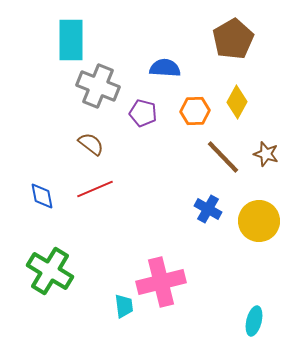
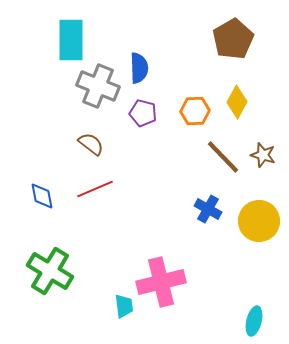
blue semicircle: moved 26 px left; rotated 84 degrees clockwise
brown star: moved 3 px left, 1 px down
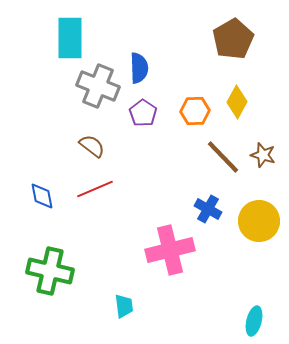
cyan rectangle: moved 1 px left, 2 px up
purple pentagon: rotated 20 degrees clockwise
brown semicircle: moved 1 px right, 2 px down
green cross: rotated 18 degrees counterclockwise
pink cross: moved 9 px right, 32 px up
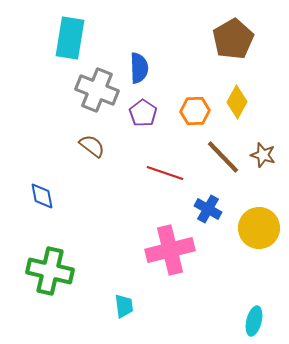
cyan rectangle: rotated 9 degrees clockwise
gray cross: moved 1 px left, 4 px down
red line: moved 70 px right, 16 px up; rotated 42 degrees clockwise
yellow circle: moved 7 px down
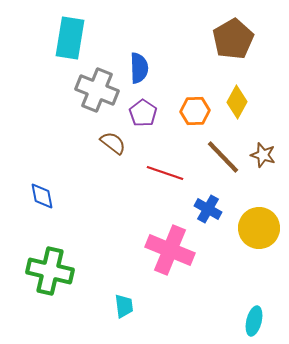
brown semicircle: moved 21 px right, 3 px up
pink cross: rotated 36 degrees clockwise
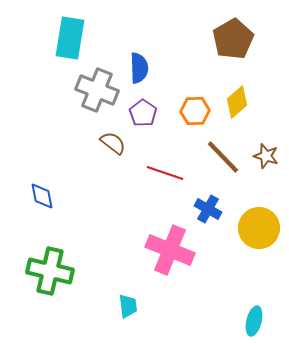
yellow diamond: rotated 20 degrees clockwise
brown star: moved 3 px right, 1 px down
cyan trapezoid: moved 4 px right
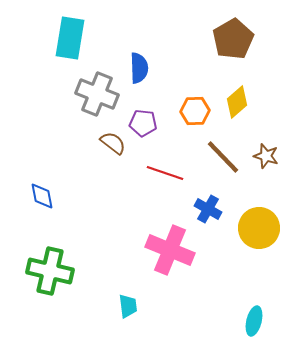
gray cross: moved 4 px down
purple pentagon: moved 10 px down; rotated 28 degrees counterclockwise
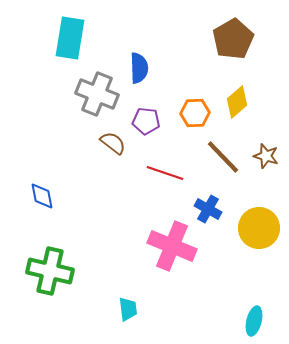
orange hexagon: moved 2 px down
purple pentagon: moved 3 px right, 2 px up
pink cross: moved 2 px right, 4 px up
cyan trapezoid: moved 3 px down
